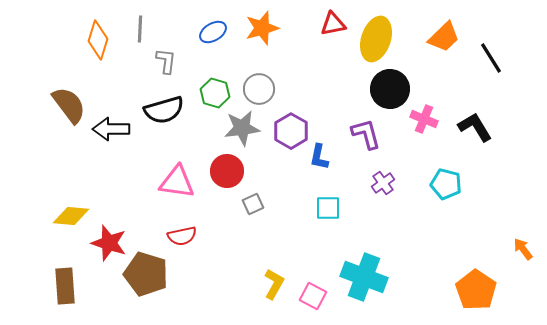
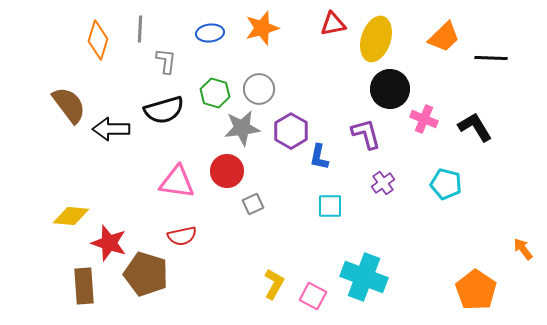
blue ellipse: moved 3 px left, 1 px down; rotated 24 degrees clockwise
black line: rotated 56 degrees counterclockwise
cyan square: moved 2 px right, 2 px up
brown rectangle: moved 19 px right
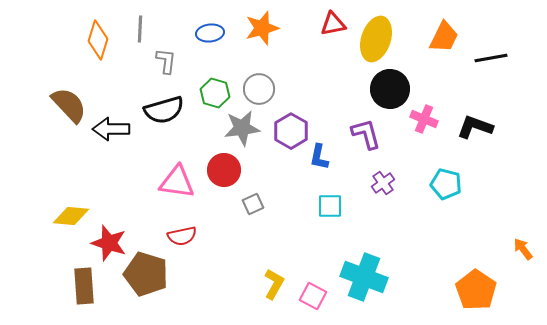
orange trapezoid: rotated 20 degrees counterclockwise
black line: rotated 12 degrees counterclockwise
brown semicircle: rotated 6 degrees counterclockwise
black L-shape: rotated 39 degrees counterclockwise
red circle: moved 3 px left, 1 px up
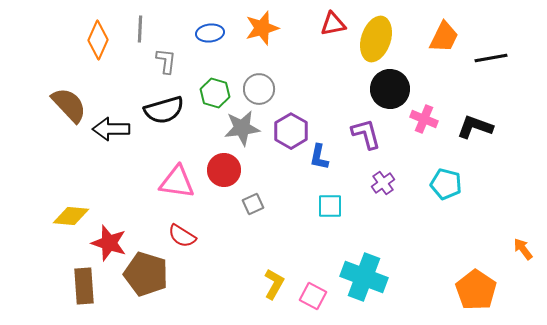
orange diamond: rotated 6 degrees clockwise
red semicircle: rotated 44 degrees clockwise
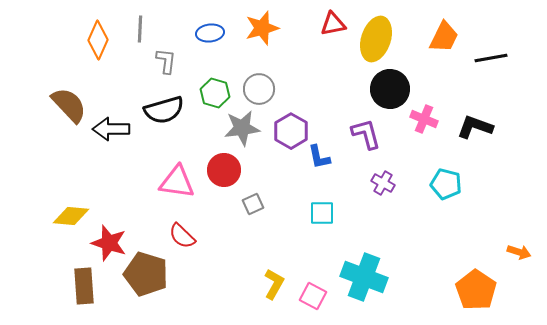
blue L-shape: rotated 24 degrees counterclockwise
purple cross: rotated 25 degrees counterclockwise
cyan square: moved 8 px left, 7 px down
red semicircle: rotated 12 degrees clockwise
orange arrow: moved 4 px left, 3 px down; rotated 145 degrees clockwise
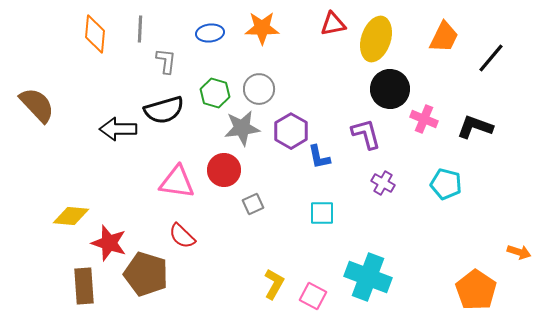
orange star: rotated 16 degrees clockwise
orange diamond: moved 3 px left, 6 px up; rotated 18 degrees counterclockwise
black line: rotated 40 degrees counterclockwise
brown semicircle: moved 32 px left
black arrow: moved 7 px right
cyan cross: moved 4 px right
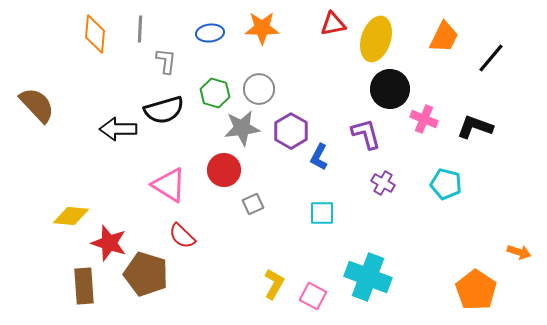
blue L-shape: rotated 40 degrees clockwise
pink triangle: moved 8 px left, 3 px down; rotated 24 degrees clockwise
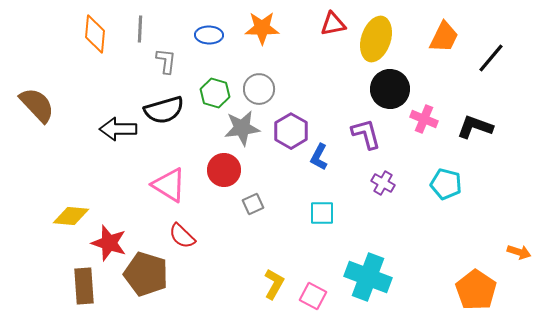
blue ellipse: moved 1 px left, 2 px down; rotated 8 degrees clockwise
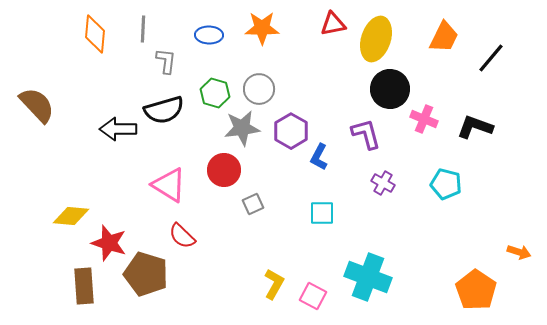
gray line: moved 3 px right
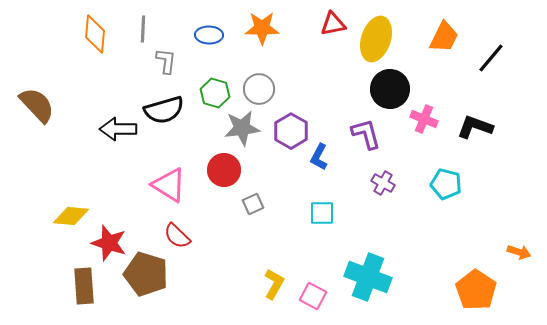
red semicircle: moved 5 px left
